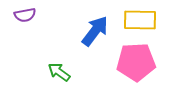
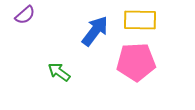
purple semicircle: rotated 30 degrees counterclockwise
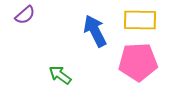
blue arrow: rotated 64 degrees counterclockwise
pink pentagon: moved 2 px right
green arrow: moved 1 px right, 3 px down
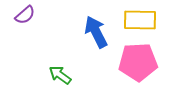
blue arrow: moved 1 px right, 1 px down
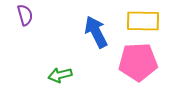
purple semicircle: rotated 65 degrees counterclockwise
yellow rectangle: moved 3 px right, 1 px down
green arrow: rotated 50 degrees counterclockwise
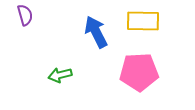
pink pentagon: moved 1 px right, 10 px down
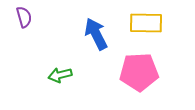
purple semicircle: moved 1 px left, 2 px down
yellow rectangle: moved 3 px right, 2 px down
blue arrow: moved 2 px down
